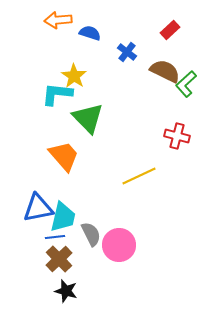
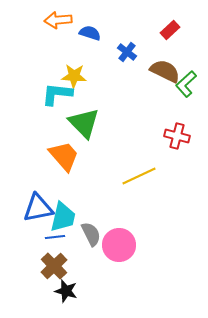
yellow star: rotated 30 degrees counterclockwise
green triangle: moved 4 px left, 5 px down
brown cross: moved 5 px left, 7 px down
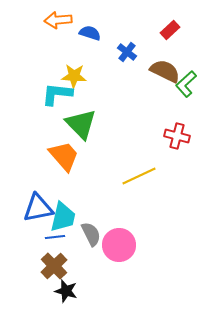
green triangle: moved 3 px left, 1 px down
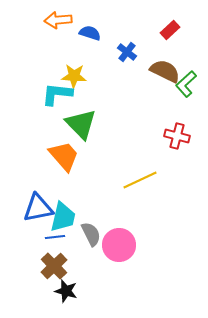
yellow line: moved 1 px right, 4 px down
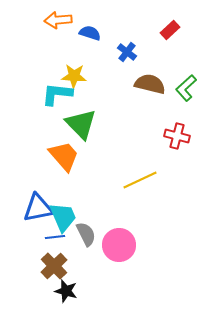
brown semicircle: moved 15 px left, 13 px down; rotated 12 degrees counterclockwise
green L-shape: moved 4 px down
cyan trapezoid: rotated 36 degrees counterclockwise
gray semicircle: moved 5 px left
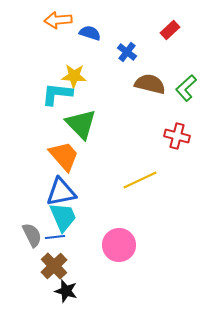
blue triangle: moved 23 px right, 16 px up
gray semicircle: moved 54 px left, 1 px down
